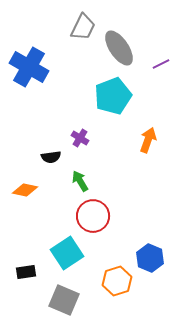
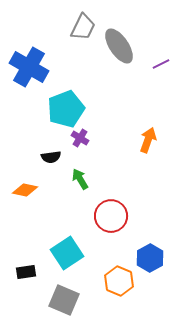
gray ellipse: moved 2 px up
cyan pentagon: moved 47 px left, 13 px down
green arrow: moved 2 px up
red circle: moved 18 px right
blue hexagon: rotated 8 degrees clockwise
orange hexagon: moved 2 px right; rotated 20 degrees counterclockwise
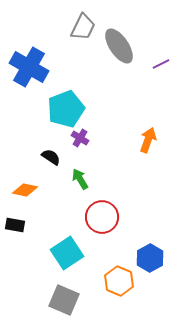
black semicircle: rotated 138 degrees counterclockwise
red circle: moved 9 px left, 1 px down
black rectangle: moved 11 px left, 47 px up; rotated 18 degrees clockwise
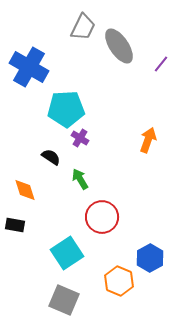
purple line: rotated 24 degrees counterclockwise
cyan pentagon: rotated 18 degrees clockwise
orange diamond: rotated 60 degrees clockwise
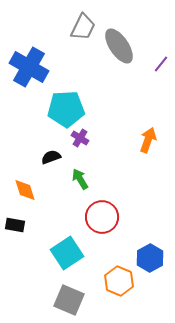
black semicircle: rotated 54 degrees counterclockwise
gray square: moved 5 px right
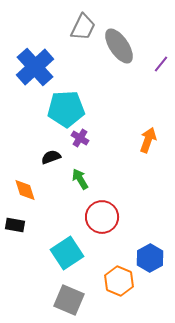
blue cross: moved 6 px right; rotated 18 degrees clockwise
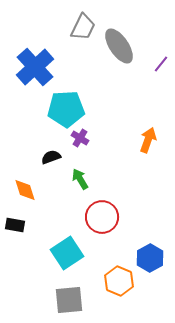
gray square: rotated 28 degrees counterclockwise
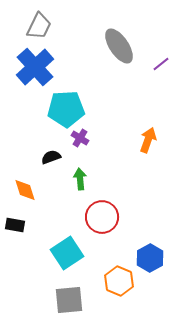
gray trapezoid: moved 44 px left, 1 px up
purple line: rotated 12 degrees clockwise
green arrow: rotated 25 degrees clockwise
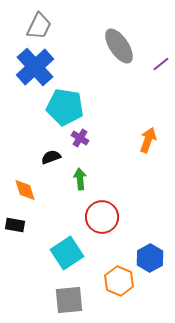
cyan pentagon: moved 1 px left, 2 px up; rotated 12 degrees clockwise
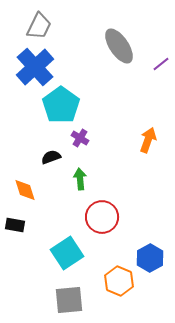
cyan pentagon: moved 4 px left, 2 px up; rotated 27 degrees clockwise
